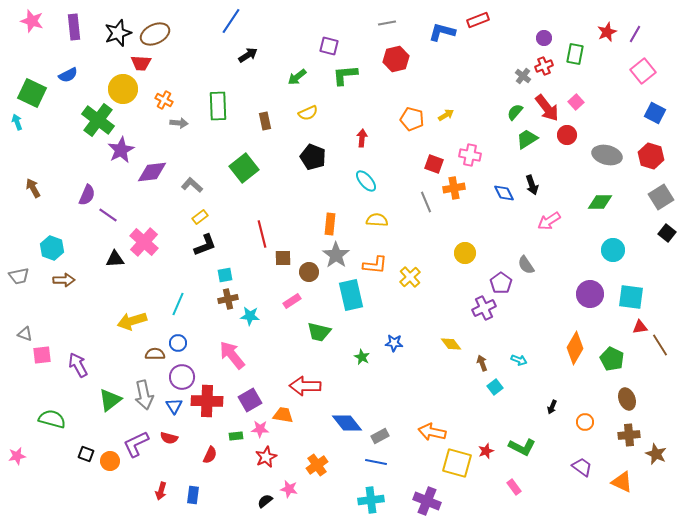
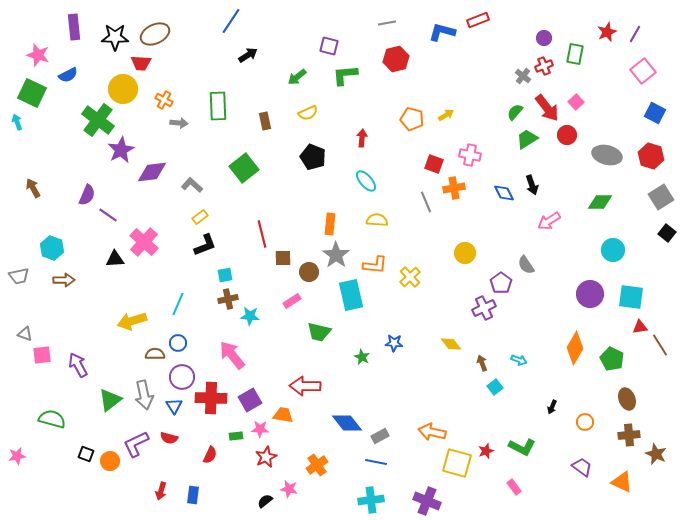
pink star at (32, 21): moved 6 px right, 34 px down
black star at (118, 33): moved 3 px left, 4 px down; rotated 20 degrees clockwise
red cross at (207, 401): moved 4 px right, 3 px up
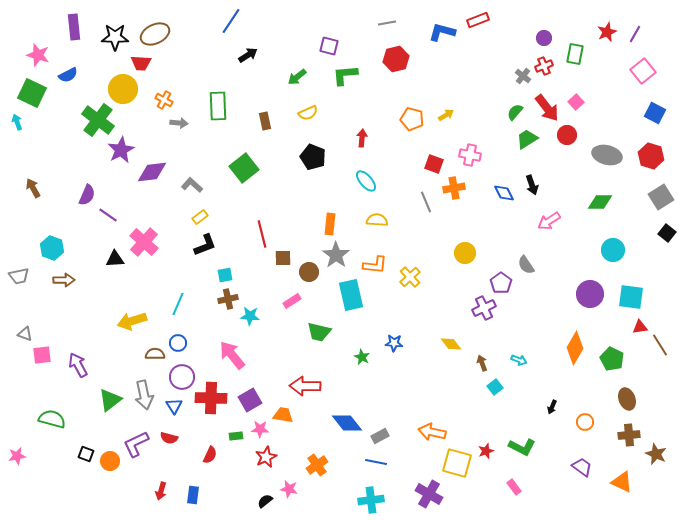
purple cross at (427, 501): moved 2 px right, 7 px up; rotated 8 degrees clockwise
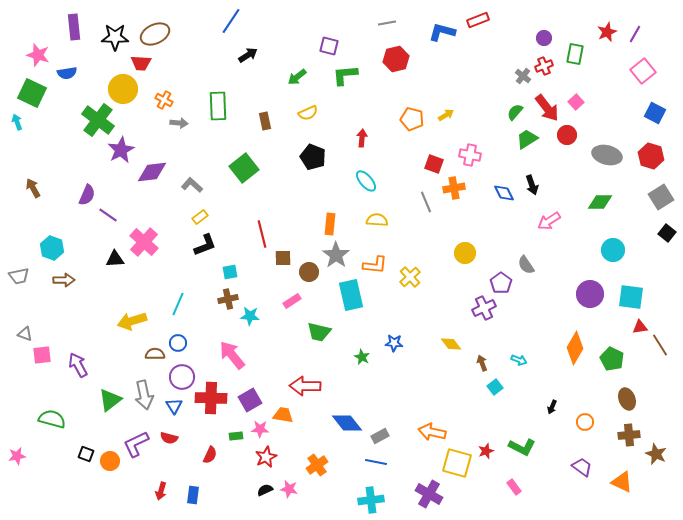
blue semicircle at (68, 75): moved 1 px left, 2 px up; rotated 18 degrees clockwise
cyan square at (225, 275): moved 5 px right, 3 px up
black semicircle at (265, 501): moved 11 px up; rotated 14 degrees clockwise
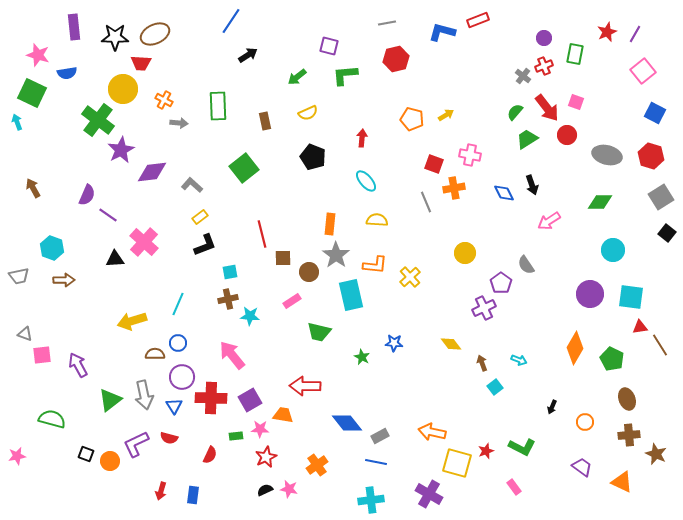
pink square at (576, 102): rotated 28 degrees counterclockwise
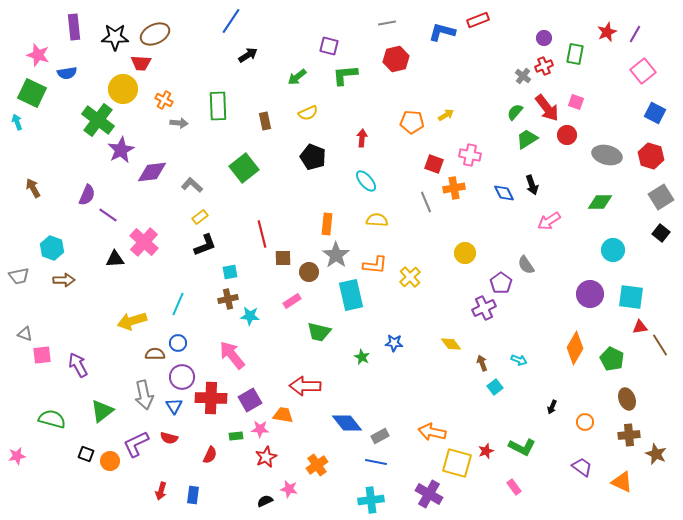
orange pentagon at (412, 119): moved 3 px down; rotated 10 degrees counterclockwise
orange rectangle at (330, 224): moved 3 px left
black square at (667, 233): moved 6 px left
green triangle at (110, 400): moved 8 px left, 11 px down
black semicircle at (265, 490): moved 11 px down
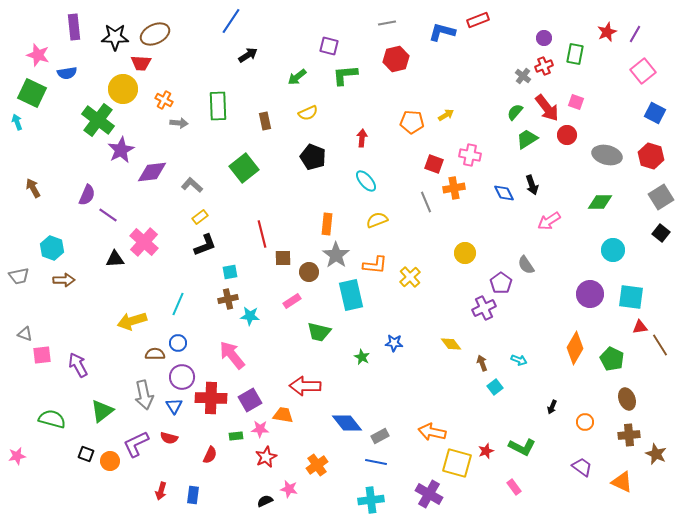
yellow semicircle at (377, 220): rotated 25 degrees counterclockwise
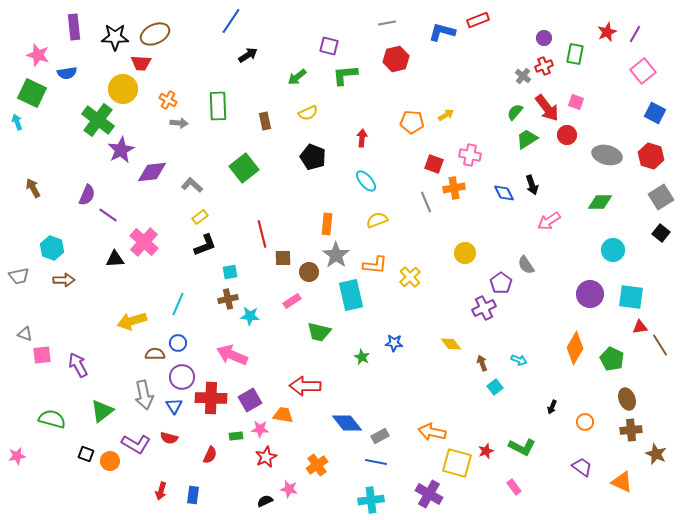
orange cross at (164, 100): moved 4 px right
pink arrow at (232, 355): rotated 28 degrees counterclockwise
brown cross at (629, 435): moved 2 px right, 5 px up
purple L-shape at (136, 444): rotated 124 degrees counterclockwise
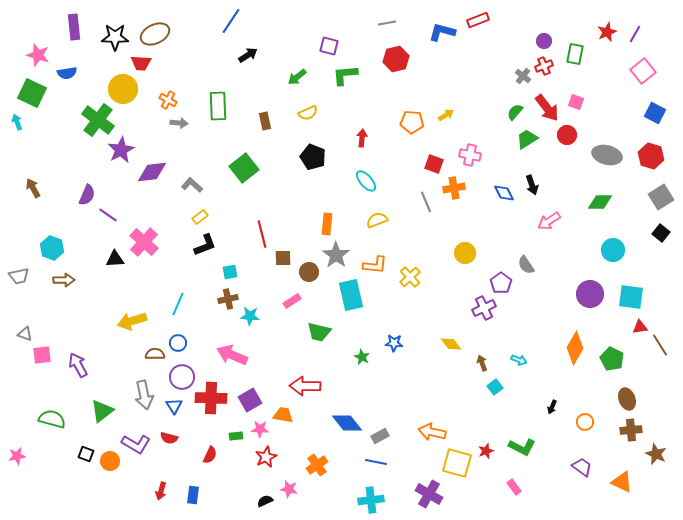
purple circle at (544, 38): moved 3 px down
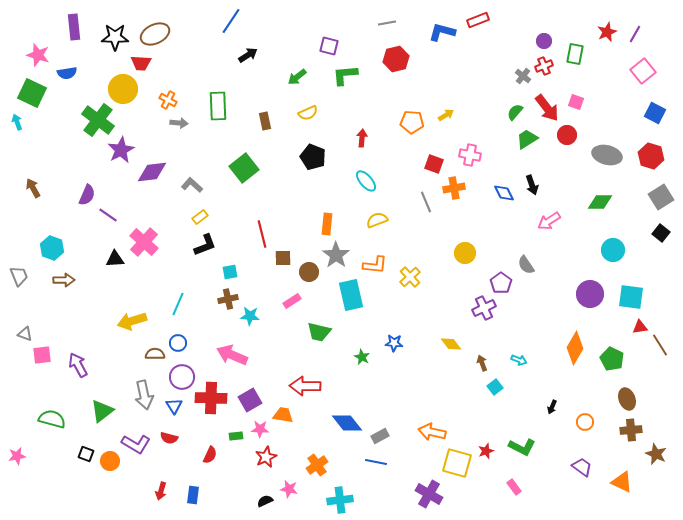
gray trapezoid at (19, 276): rotated 100 degrees counterclockwise
cyan cross at (371, 500): moved 31 px left
